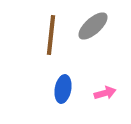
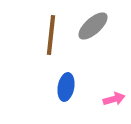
blue ellipse: moved 3 px right, 2 px up
pink arrow: moved 9 px right, 6 px down
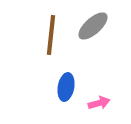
pink arrow: moved 15 px left, 4 px down
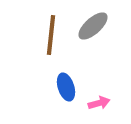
blue ellipse: rotated 28 degrees counterclockwise
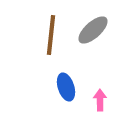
gray ellipse: moved 4 px down
pink arrow: moved 1 px right, 3 px up; rotated 75 degrees counterclockwise
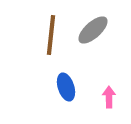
pink arrow: moved 9 px right, 3 px up
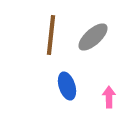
gray ellipse: moved 7 px down
blue ellipse: moved 1 px right, 1 px up
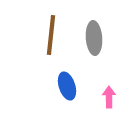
gray ellipse: moved 1 px right, 1 px down; rotated 52 degrees counterclockwise
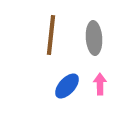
blue ellipse: rotated 60 degrees clockwise
pink arrow: moved 9 px left, 13 px up
